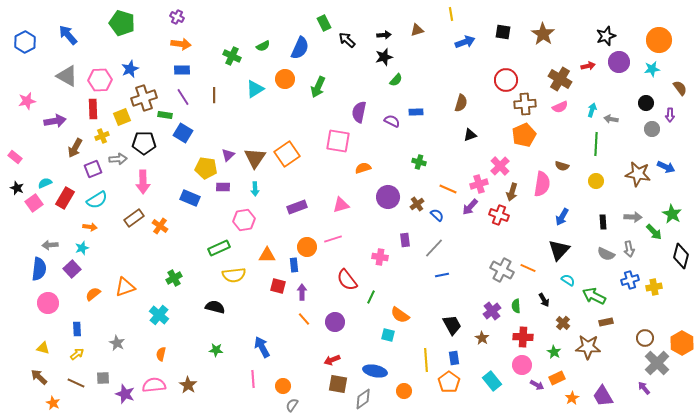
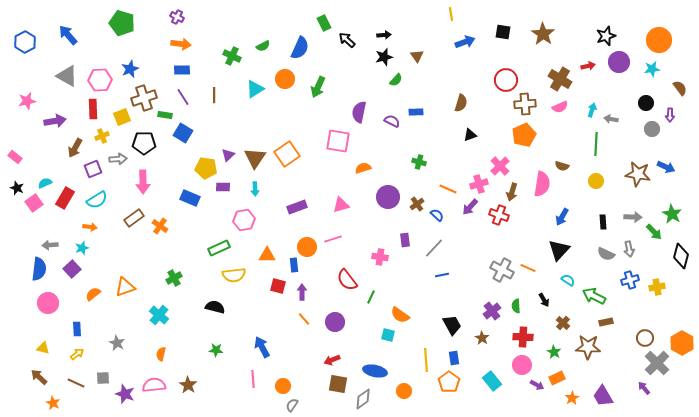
brown triangle at (417, 30): moved 26 px down; rotated 48 degrees counterclockwise
yellow cross at (654, 287): moved 3 px right
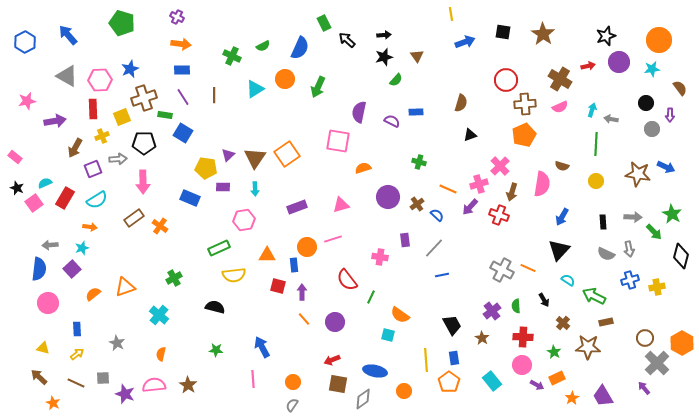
orange circle at (283, 386): moved 10 px right, 4 px up
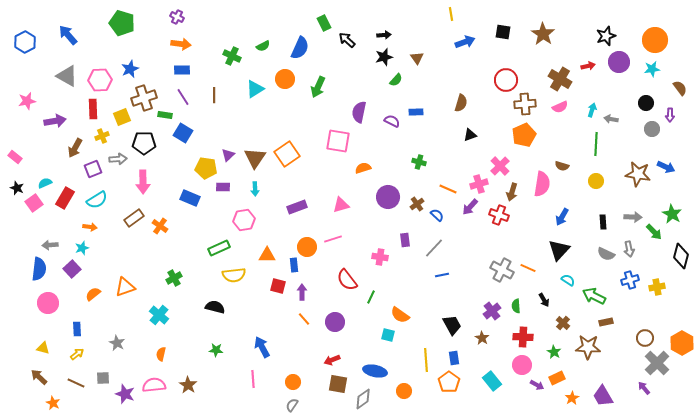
orange circle at (659, 40): moved 4 px left
brown triangle at (417, 56): moved 2 px down
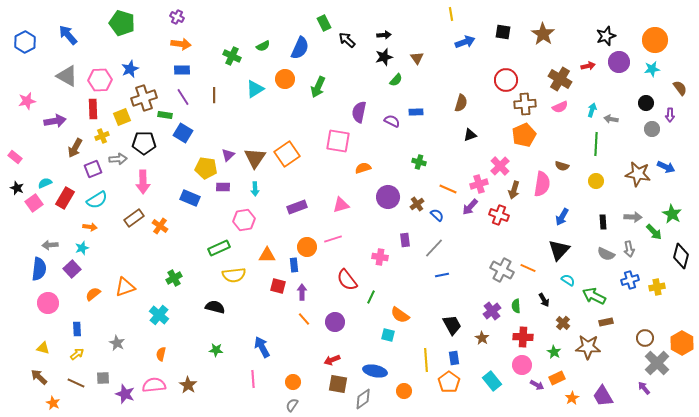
brown arrow at (512, 192): moved 2 px right, 2 px up
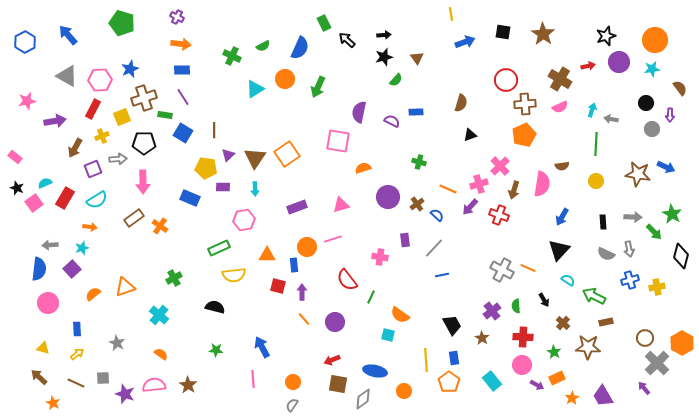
brown line at (214, 95): moved 35 px down
red rectangle at (93, 109): rotated 30 degrees clockwise
brown semicircle at (562, 166): rotated 24 degrees counterclockwise
orange semicircle at (161, 354): rotated 112 degrees clockwise
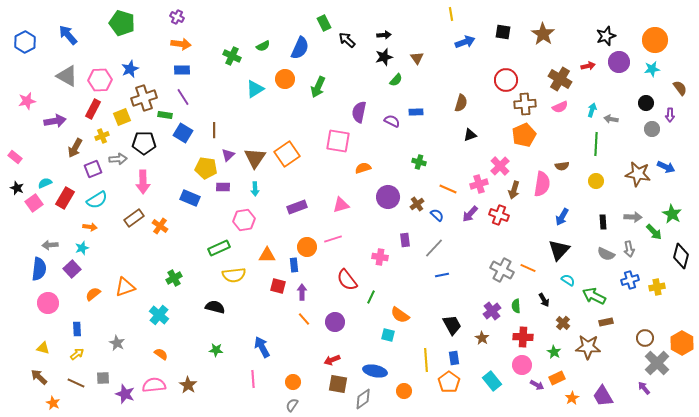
purple arrow at (470, 207): moved 7 px down
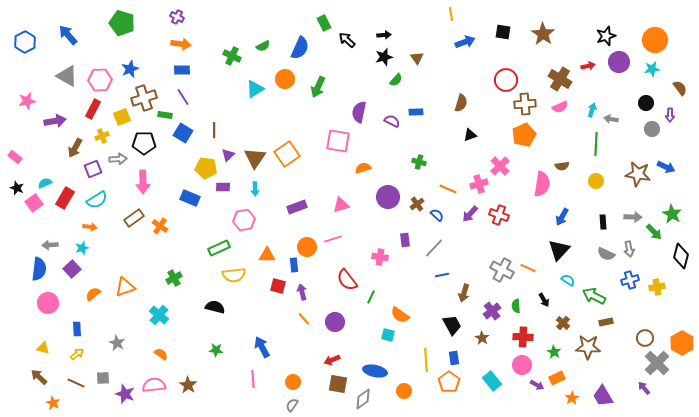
brown arrow at (514, 190): moved 50 px left, 103 px down
purple arrow at (302, 292): rotated 14 degrees counterclockwise
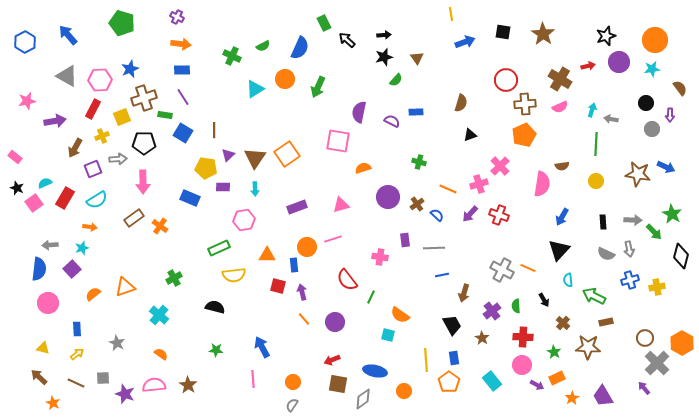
gray arrow at (633, 217): moved 3 px down
gray line at (434, 248): rotated 45 degrees clockwise
cyan semicircle at (568, 280): rotated 128 degrees counterclockwise
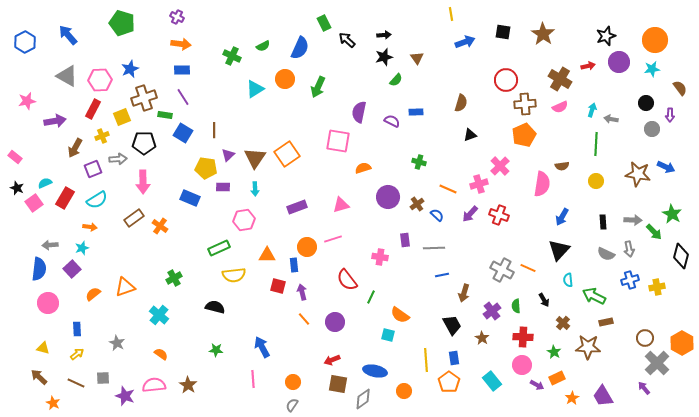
purple star at (125, 394): moved 2 px down
